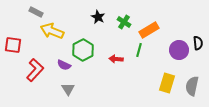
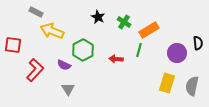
purple circle: moved 2 px left, 3 px down
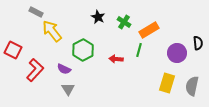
yellow arrow: rotated 30 degrees clockwise
red square: moved 5 px down; rotated 18 degrees clockwise
purple semicircle: moved 4 px down
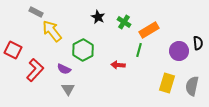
purple circle: moved 2 px right, 2 px up
red arrow: moved 2 px right, 6 px down
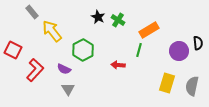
gray rectangle: moved 4 px left; rotated 24 degrees clockwise
green cross: moved 6 px left, 2 px up
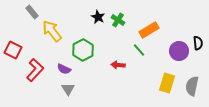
green line: rotated 56 degrees counterclockwise
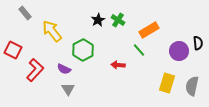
gray rectangle: moved 7 px left, 1 px down
black star: moved 3 px down; rotated 16 degrees clockwise
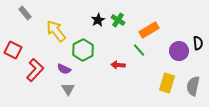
yellow arrow: moved 4 px right
gray semicircle: moved 1 px right
